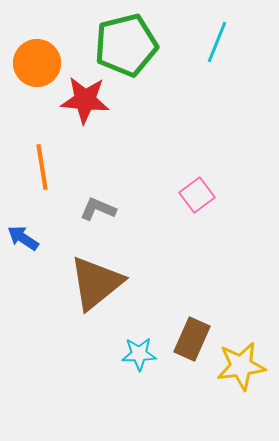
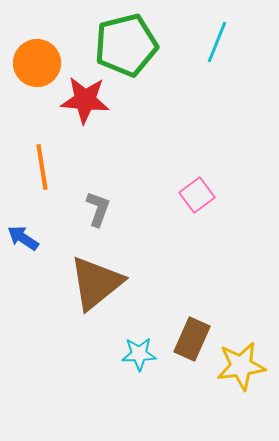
gray L-shape: rotated 87 degrees clockwise
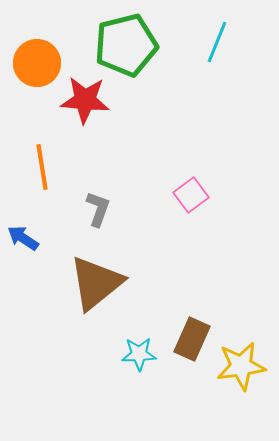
pink square: moved 6 px left
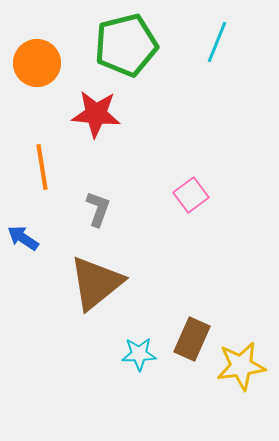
red star: moved 11 px right, 14 px down
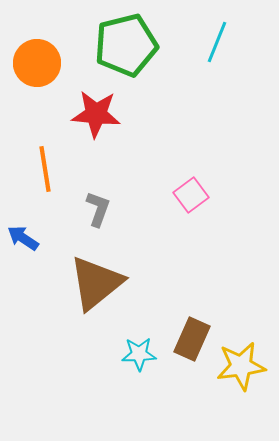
orange line: moved 3 px right, 2 px down
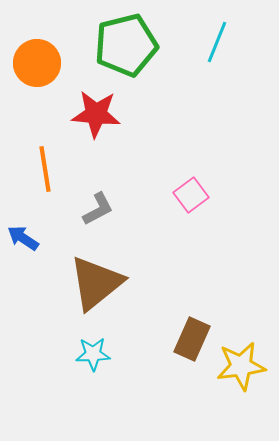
gray L-shape: rotated 42 degrees clockwise
cyan star: moved 46 px left
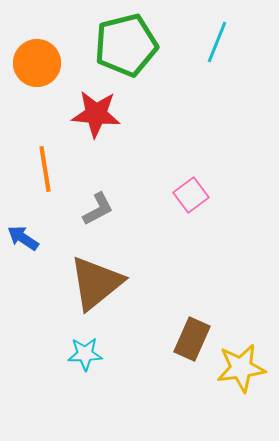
cyan star: moved 8 px left
yellow star: moved 2 px down
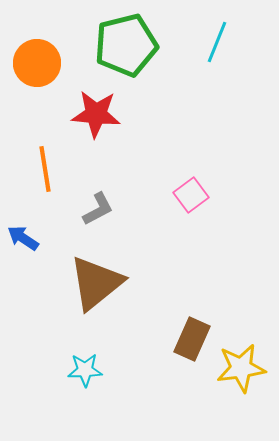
cyan star: moved 16 px down
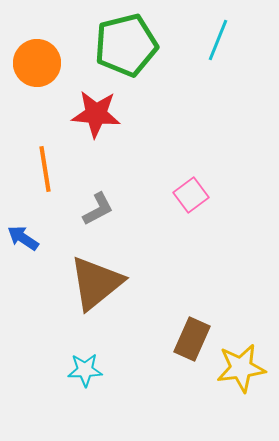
cyan line: moved 1 px right, 2 px up
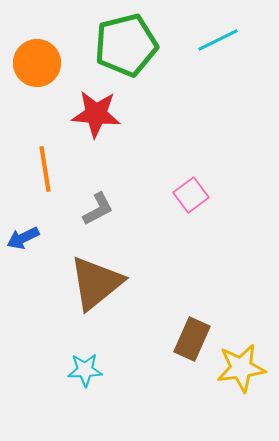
cyan line: rotated 42 degrees clockwise
blue arrow: rotated 60 degrees counterclockwise
